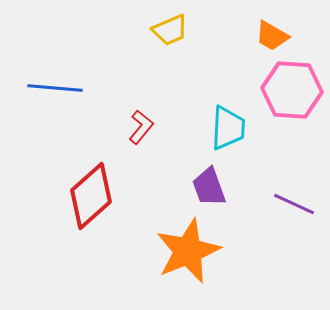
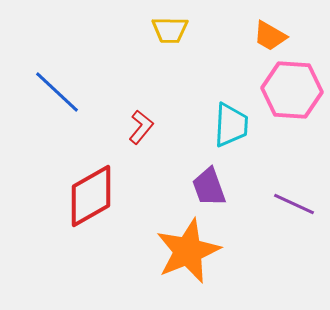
yellow trapezoid: rotated 24 degrees clockwise
orange trapezoid: moved 2 px left
blue line: moved 2 px right, 4 px down; rotated 38 degrees clockwise
cyan trapezoid: moved 3 px right, 3 px up
red diamond: rotated 12 degrees clockwise
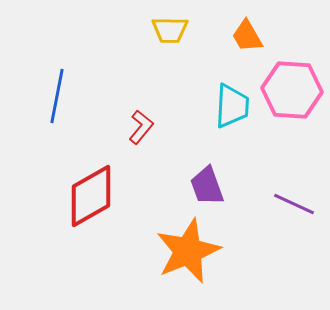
orange trapezoid: moved 23 px left; rotated 30 degrees clockwise
blue line: moved 4 px down; rotated 58 degrees clockwise
cyan trapezoid: moved 1 px right, 19 px up
purple trapezoid: moved 2 px left, 1 px up
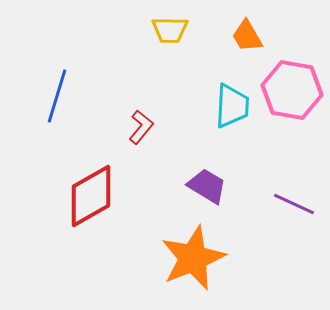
pink hexagon: rotated 6 degrees clockwise
blue line: rotated 6 degrees clockwise
purple trapezoid: rotated 141 degrees clockwise
orange star: moved 5 px right, 7 px down
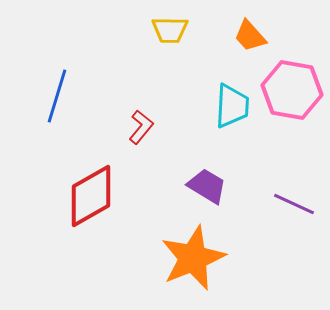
orange trapezoid: moved 3 px right; rotated 12 degrees counterclockwise
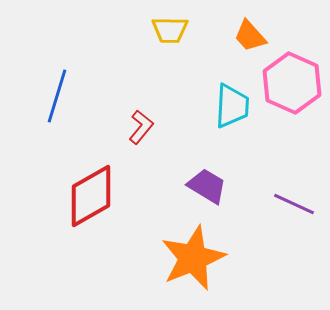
pink hexagon: moved 7 px up; rotated 14 degrees clockwise
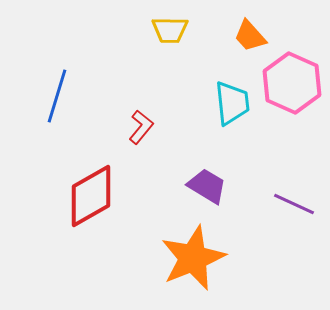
cyan trapezoid: moved 3 px up; rotated 9 degrees counterclockwise
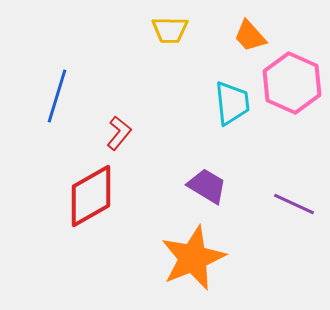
red L-shape: moved 22 px left, 6 px down
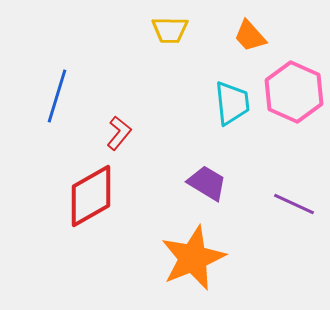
pink hexagon: moved 2 px right, 9 px down
purple trapezoid: moved 3 px up
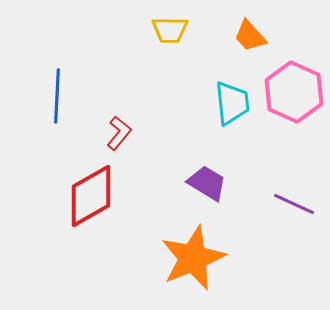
blue line: rotated 14 degrees counterclockwise
